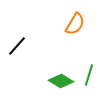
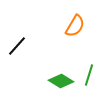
orange semicircle: moved 2 px down
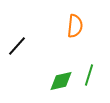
orange semicircle: rotated 25 degrees counterclockwise
green diamond: rotated 45 degrees counterclockwise
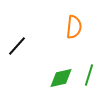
orange semicircle: moved 1 px left, 1 px down
green diamond: moved 3 px up
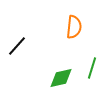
green line: moved 3 px right, 7 px up
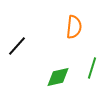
green diamond: moved 3 px left, 1 px up
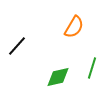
orange semicircle: rotated 25 degrees clockwise
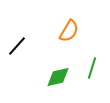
orange semicircle: moved 5 px left, 4 px down
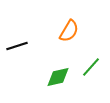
black line: rotated 30 degrees clockwise
green line: moved 1 px left, 1 px up; rotated 25 degrees clockwise
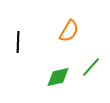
black line: moved 1 px right, 4 px up; rotated 70 degrees counterclockwise
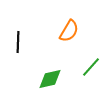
green diamond: moved 8 px left, 2 px down
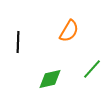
green line: moved 1 px right, 2 px down
